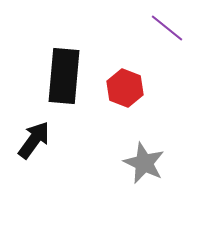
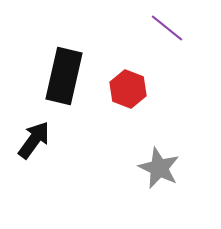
black rectangle: rotated 8 degrees clockwise
red hexagon: moved 3 px right, 1 px down
gray star: moved 15 px right, 5 px down
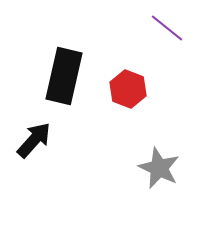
black arrow: rotated 6 degrees clockwise
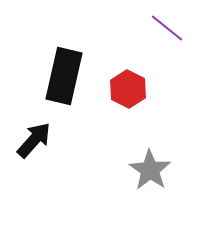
red hexagon: rotated 6 degrees clockwise
gray star: moved 9 px left, 2 px down; rotated 9 degrees clockwise
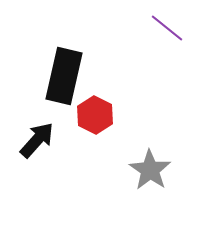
red hexagon: moved 33 px left, 26 px down
black arrow: moved 3 px right
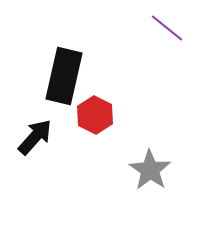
black arrow: moved 2 px left, 3 px up
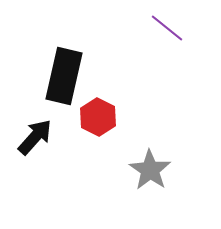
red hexagon: moved 3 px right, 2 px down
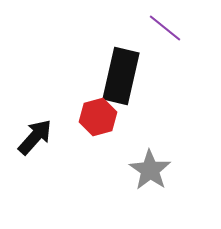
purple line: moved 2 px left
black rectangle: moved 57 px right
red hexagon: rotated 18 degrees clockwise
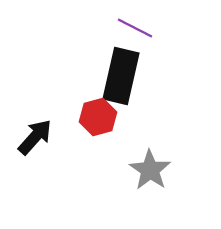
purple line: moved 30 px left; rotated 12 degrees counterclockwise
